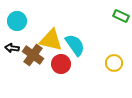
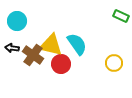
yellow triangle: moved 5 px down
cyan semicircle: moved 2 px right, 1 px up
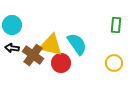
green rectangle: moved 5 px left, 9 px down; rotated 70 degrees clockwise
cyan circle: moved 5 px left, 4 px down
red circle: moved 1 px up
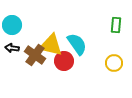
brown cross: moved 2 px right
red circle: moved 3 px right, 2 px up
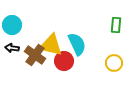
cyan semicircle: rotated 10 degrees clockwise
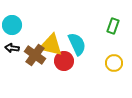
green rectangle: moved 3 px left, 1 px down; rotated 14 degrees clockwise
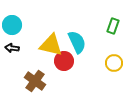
cyan semicircle: moved 2 px up
brown cross: moved 26 px down
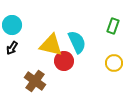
black arrow: rotated 64 degrees counterclockwise
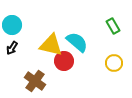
green rectangle: rotated 49 degrees counterclockwise
cyan semicircle: rotated 25 degrees counterclockwise
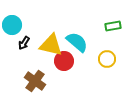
green rectangle: rotated 70 degrees counterclockwise
black arrow: moved 12 px right, 5 px up
yellow circle: moved 7 px left, 4 px up
